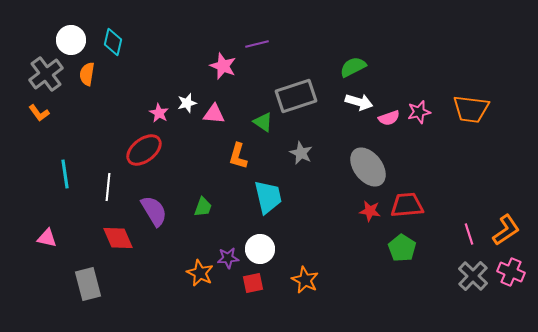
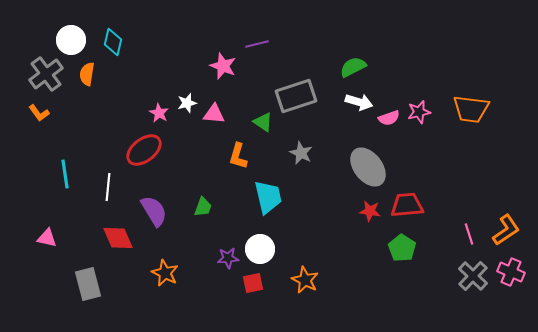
orange star at (200, 273): moved 35 px left
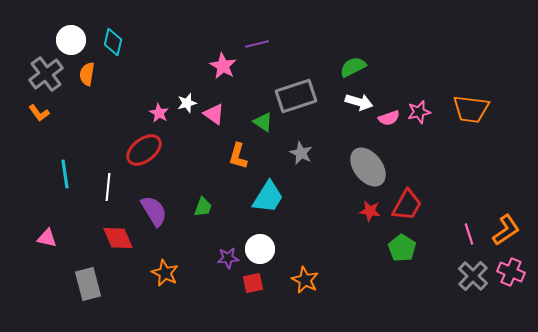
pink star at (223, 66): rotated 8 degrees clockwise
pink triangle at (214, 114): rotated 30 degrees clockwise
cyan trapezoid at (268, 197): rotated 45 degrees clockwise
red trapezoid at (407, 205): rotated 124 degrees clockwise
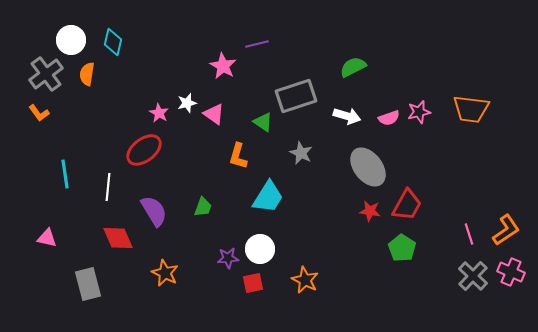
white arrow at (359, 102): moved 12 px left, 14 px down
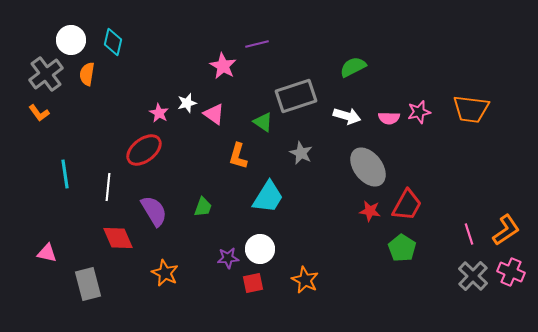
pink semicircle at (389, 118): rotated 20 degrees clockwise
pink triangle at (47, 238): moved 15 px down
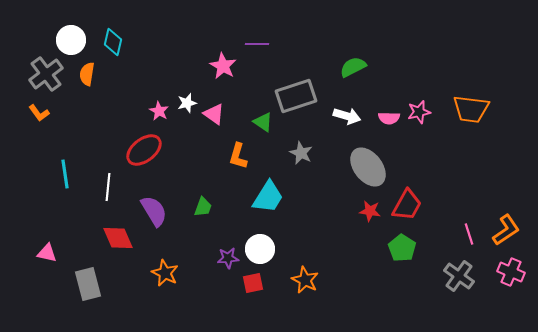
purple line at (257, 44): rotated 15 degrees clockwise
pink star at (159, 113): moved 2 px up
gray cross at (473, 276): moved 14 px left; rotated 8 degrees counterclockwise
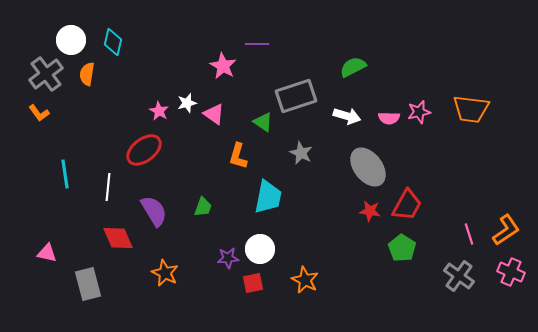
cyan trapezoid at (268, 197): rotated 21 degrees counterclockwise
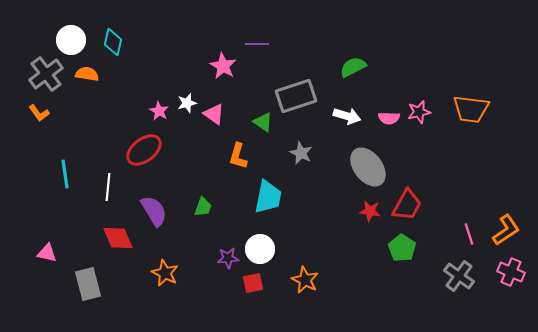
orange semicircle at (87, 74): rotated 90 degrees clockwise
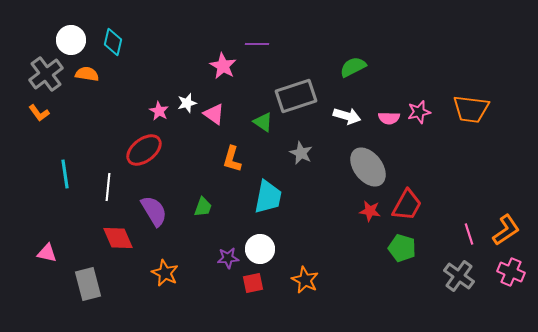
orange L-shape at (238, 156): moved 6 px left, 3 px down
green pentagon at (402, 248): rotated 16 degrees counterclockwise
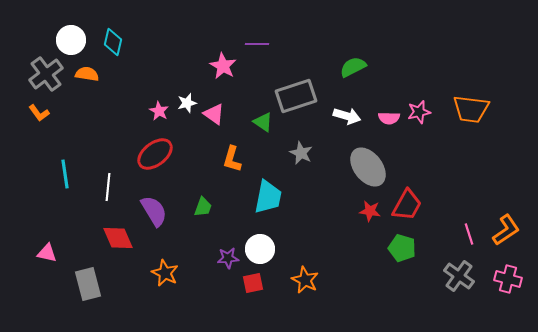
red ellipse at (144, 150): moved 11 px right, 4 px down
pink cross at (511, 272): moved 3 px left, 7 px down; rotated 8 degrees counterclockwise
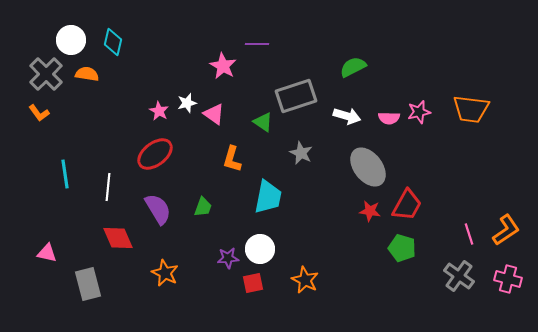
gray cross at (46, 74): rotated 8 degrees counterclockwise
purple semicircle at (154, 211): moved 4 px right, 2 px up
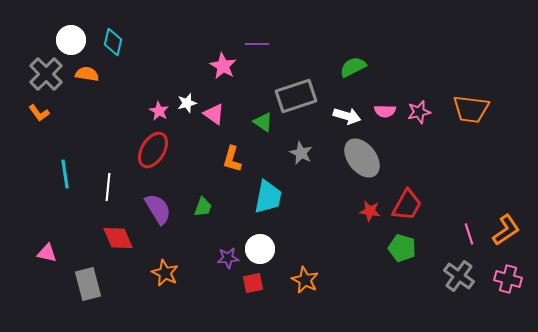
pink semicircle at (389, 118): moved 4 px left, 7 px up
red ellipse at (155, 154): moved 2 px left, 4 px up; rotated 21 degrees counterclockwise
gray ellipse at (368, 167): moved 6 px left, 9 px up
